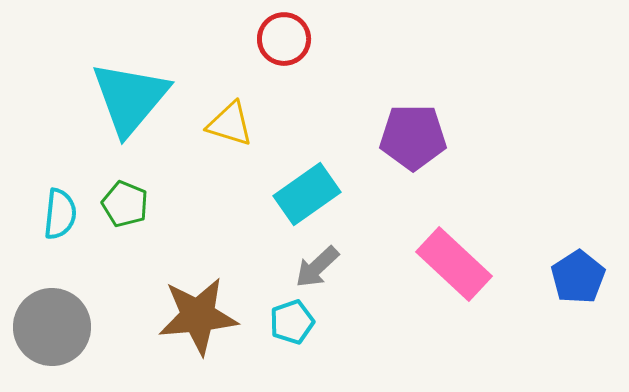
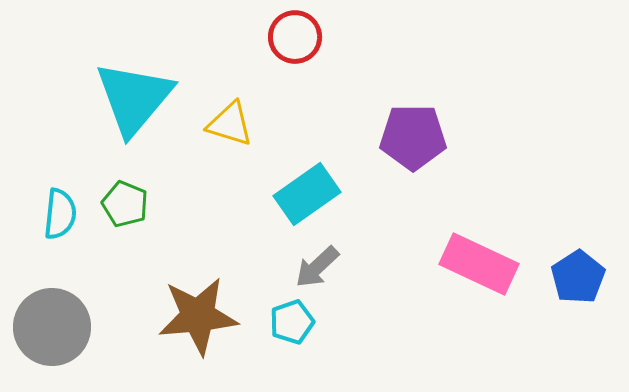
red circle: moved 11 px right, 2 px up
cyan triangle: moved 4 px right
pink rectangle: moved 25 px right; rotated 18 degrees counterclockwise
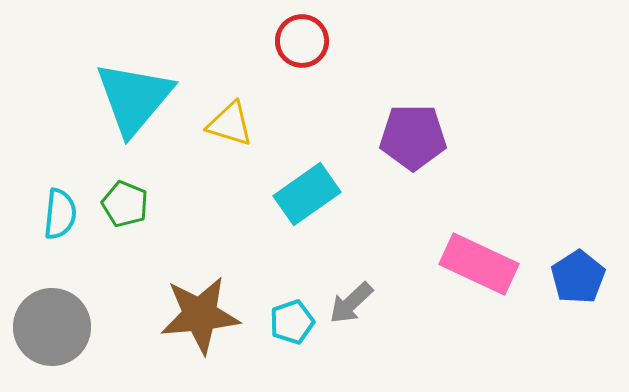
red circle: moved 7 px right, 4 px down
gray arrow: moved 34 px right, 36 px down
brown star: moved 2 px right, 1 px up
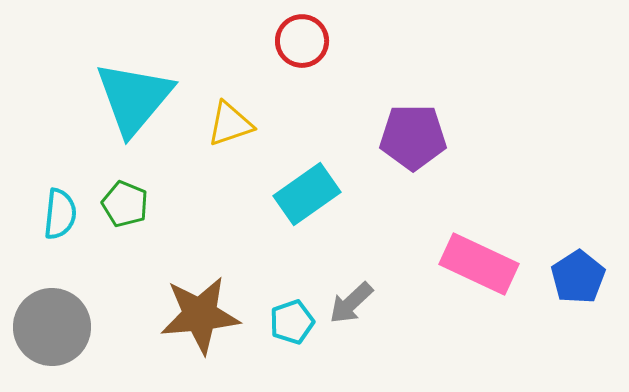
yellow triangle: rotated 36 degrees counterclockwise
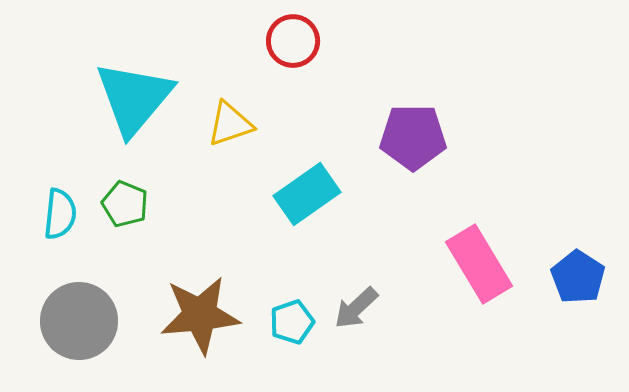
red circle: moved 9 px left
pink rectangle: rotated 34 degrees clockwise
blue pentagon: rotated 6 degrees counterclockwise
gray arrow: moved 5 px right, 5 px down
gray circle: moved 27 px right, 6 px up
